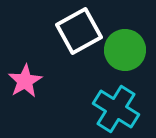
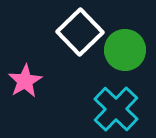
white square: moved 1 px right, 1 px down; rotated 15 degrees counterclockwise
cyan cross: rotated 12 degrees clockwise
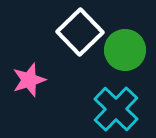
pink star: moved 4 px right, 1 px up; rotated 12 degrees clockwise
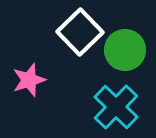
cyan cross: moved 2 px up
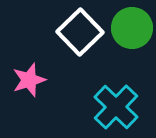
green circle: moved 7 px right, 22 px up
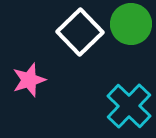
green circle: moved 1 px left, 4 px up
cyan cross: moved 13 px right, 1 px up
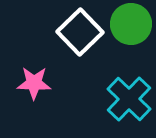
pink star: moved 5 px right, 3 px down; rotated 20 degrees clockwise
cyan cross: moved 7 px up
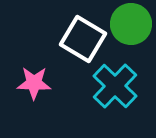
white square: moved 3 px right, 7 px down; rotated 15 degrees counterclockwise
cyan cross: moved 14 px left, 13 px up
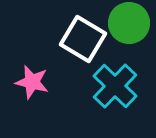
green circle: moved 2 px left, 1 px up
pink star: moved 2 px left, 1 px up; rotated 12 degrees clockwise
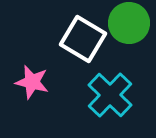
cyan cross: moved 5 px left, 9 px down
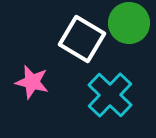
white square: moved 1 px left
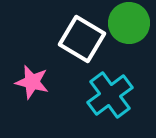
cyan cross: rotated 9 degrees clockwise
